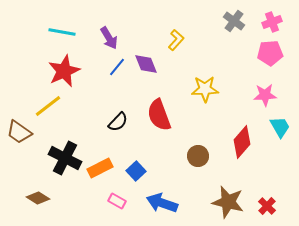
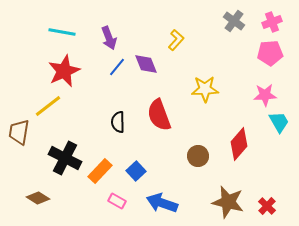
purple arrow: rotated 10 degrees clockwise
black semicircle: rotated 135 degrees clockwise
cyan trapezoid: moved 1 px left, 5 px up
brown trapezoid: rotated 64 degrees clockwise
red diamond: moved 3 px left, 2 px down
orange rectangle: moved 3 px down; rotated 20 degrees counterclockwise
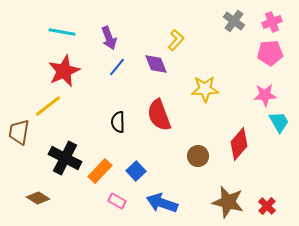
purple diamond: moved 10 px right
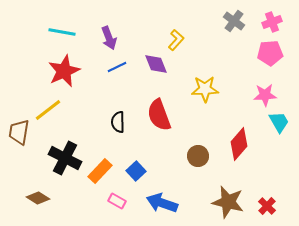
blue line: rotated 24 degrees clockwise
yellow line: moved 4 px down
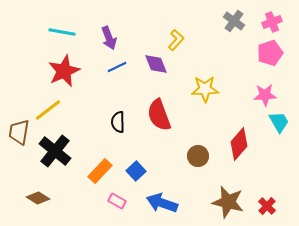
pink pentagon: rotated 15 degrees counterclockwise
black cross: moved 10 px left, 7 px up; rotated 12 degrees clockwise
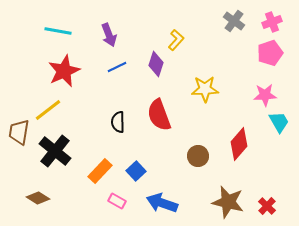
cyan line: moved 4 px left, 1 px up
purple arrow: moved 3 px up
purple diamond: rotated 40 degrees clockwise
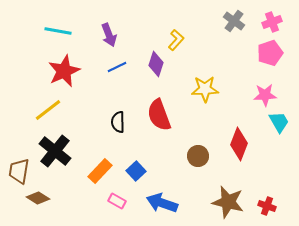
brown trapezoid: moved 39 px down
red diamond: rotated 20 degrees counterclockwise
red cross: rotated 24 degrees counterclockwise
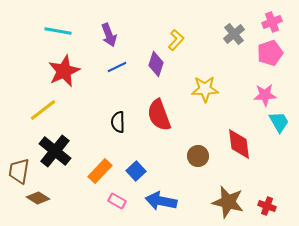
gray cross: moved 13 px down; rotated 15 degrees clockwise
yellow line: moved 5 px left
red diamond: rotated 28 degrees counterclockwise
blue arrow: moved 1 px left, 2 px up; rotated 8 degrees counterclockwise
